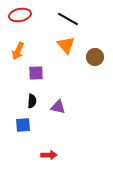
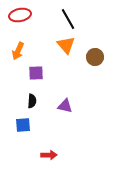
black line: rotated 30 degrees clockwise
purple triangle: moved 7 px right, 1 px up
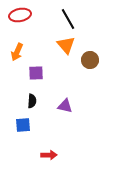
orange arrow: moved 1 px left, 1 px down
brown circle: moved 5 px left, 3 px down
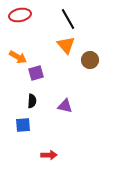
orange arrow: moved 1 px right, 5 px down; rotated 84 degrees counterclockwise
purple square: rotated 14 degrees counterclockwise
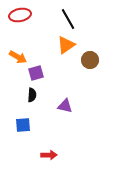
orange triangle: rotated 36 degrees clockwise
black semicircle: moved 6 px up
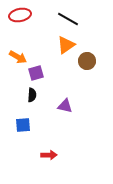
black line: rotated 30 degrees counterclockwise
brown circle: moved 3 px left, 1 px down
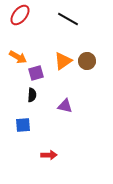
red ellipse: rotated 40 degrees counterclockwise
orange triangle: moved 3 px left, 16 px down
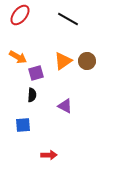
purple triangle: rotated 14 degrees clockwise
